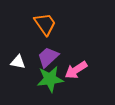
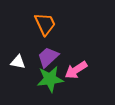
orange trapezoid: rotated 10 degrees clockwise
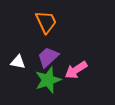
orange trapezoid: moved 1 px right, 2 px up
green star: moved 2 px left, 1 px down; rotated 12 degrees counterclockwise
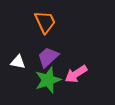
orange trapezoid: moved 1 px left
pink arrow: moved 4 px down
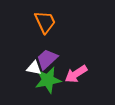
purple trapezoid: moved 1 px left, 2 px down
white triangle: moved 16 px right, 6 px down
green star: rotated 8 degrees clockwise
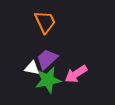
white triangle: moved 2 px left
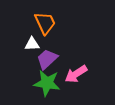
orange trapezoid: moved 1 px down
white triangle: moved 24 px up; rotated 14 degrees counterclockwise
green star: moved 1 px left, 3 px down; rotated 20 degrees clockwise
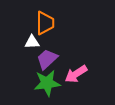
orange trapezoid: rotated 25 degrees clockwise
white triangle: moved 2 px up
green star: rotated 16 degrees counterclockwise
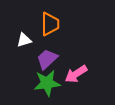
orange trapezoid: moved 5 px right, 1 px down
white triangle: moved 8 px left, 2 px up; rotated 14 degrees counterclockwise
